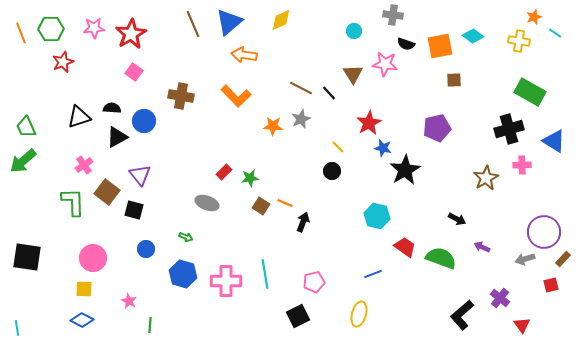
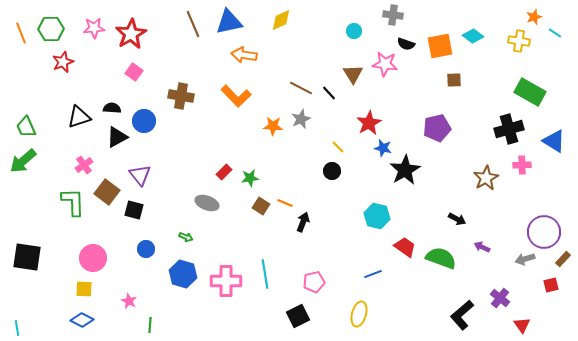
blue triangle at (229, 22): rotated 28 degrees clockwise
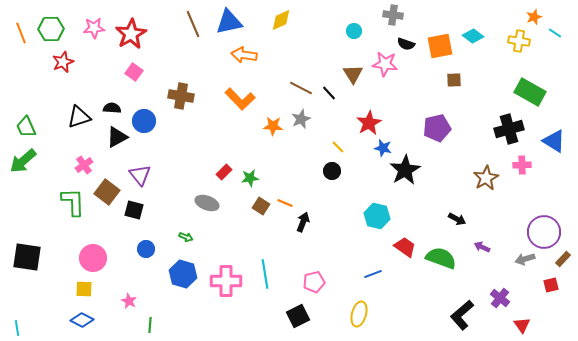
orange L-shape at (236, 96): moved 4 px right, 3 px down
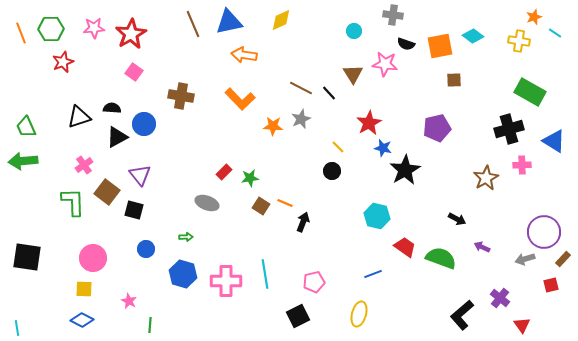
blue circle at (144, 121): moved 3 px down
green arrow at (23, 161): rotated 36 degrees clockwise
green arrow at (186, 237): rotated 24 degrees counterclockwise
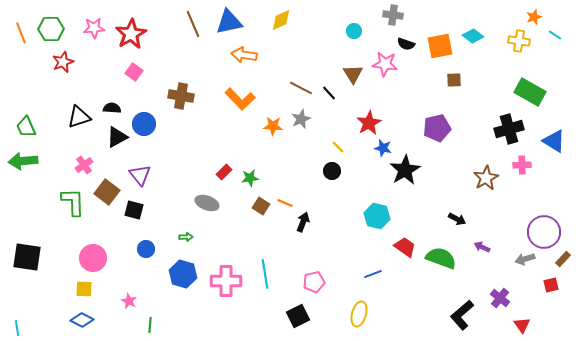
cyan line at (555, 33): moved 2 px down
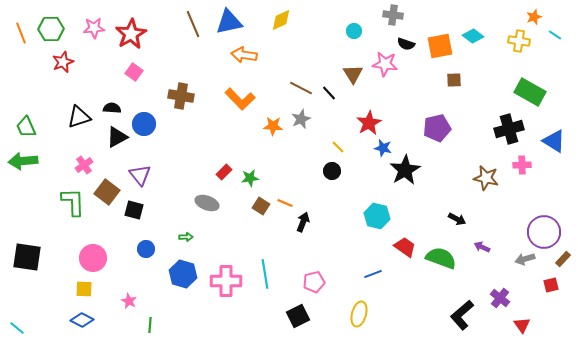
brown star at (486, 178): rotated 30 degrees counterclockwise
cyan line at (17, 328): rotated 42 degrees counterclockwise
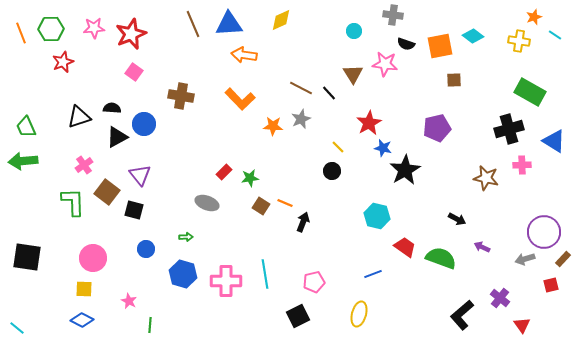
blue triangle at (229, 22): moved 2 px down; rotated 8 degrees clockwise
red star at (131, 34): rotated 8 degrees clockwise
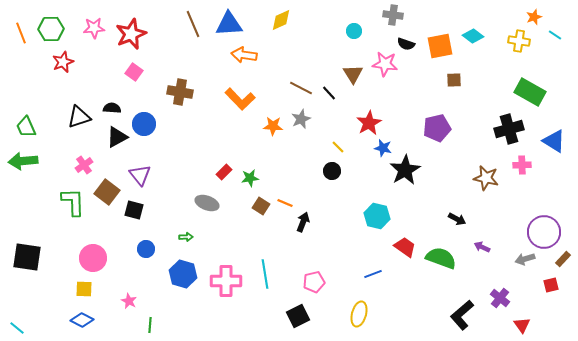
brown cross at (181, 96): moved 1 px left, 4 px up
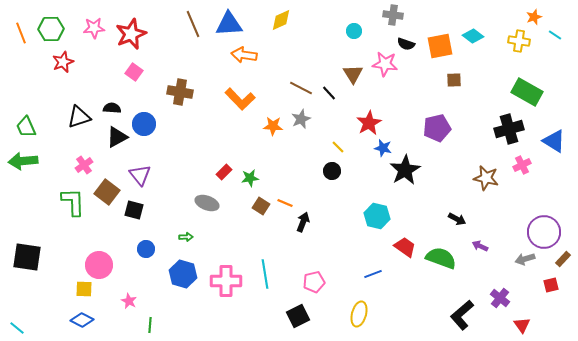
green rectangle at (530, 92): moved 3 px left
pink cross at (522, 165): rotated 24 degrees counterclockwise
purple arrow at (482, 247): moved 2 px left, 1 px up
pink circle at (93, 258): moved 6 px right, 7 px down
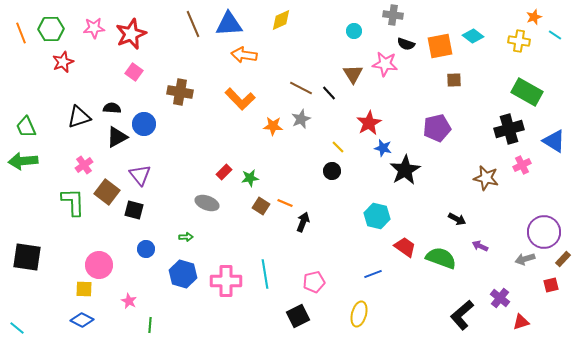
red triangle at (522, 325): moved 1 px left, 3 px up; rotated 48 degrees clockwise
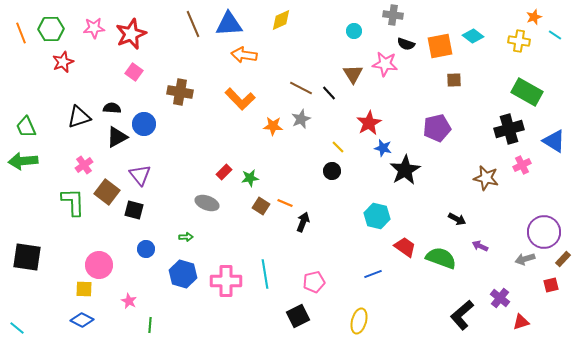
yellow ellipse at (359, 314): moved 7 px down
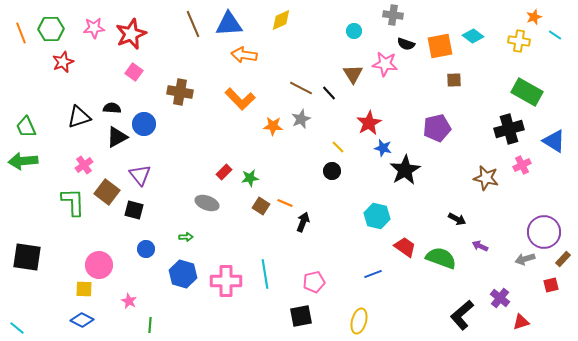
black square at (298, 316): moved 3 px right; rotated 15 degrees clockwise
